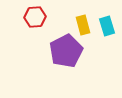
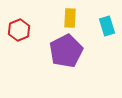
red hexagon: moved 16 px left, 13 px down; rotated 20 degrees counterclockwise
yellow rectangle: moved 13 px left, 7 px up; rotated 18 degrees clockwise
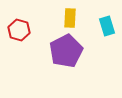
red hexagon: rotated 20 degrees counterclockwise
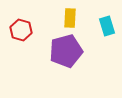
red hexagon: moved 2 px right
purple pentagon: rotated 12 degrees clockwise
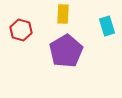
yellow rectangle: moved 7 px left, 4 px up
purple pentagon: rotated 16 degrees counterclockwise
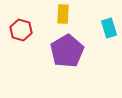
cyan rectangle: moved 2 px right, 2 px down
purple pentagon: moved 1 px right
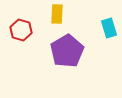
yellow rectangle: moved 6 px left
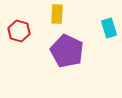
red hexagon: moved 2 px left, 1 px down
purple pentagon: rotated 16 degrees counterclockwise
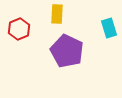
red hexagon: moved 2 px up; rotated 20 degrees clockwise
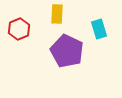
cyan rectangle: moved 10 px left, 1 px down
